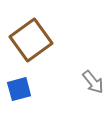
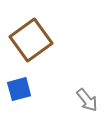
gray arrow: moved 6 px left, 18 px down
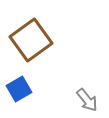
blue square: rotated 15 degrees counterclockwise
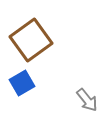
blue square: moved 3 px right, 6 px up
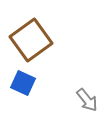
blue square: moved 1 px right; rotated 35 degrees counterclockwise
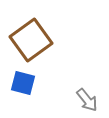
blue square: rotated 10 degrees counterclockwise
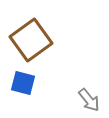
gray arrow: moved 2 px right
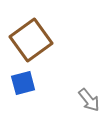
blue square: rotated 30 degrees counterclockwise
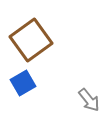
blue square: rotated 15 degrees counterclockwise
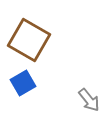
brown square: moved 2 px left; rotated 24 degrees counterclockwise
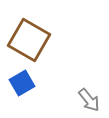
blue square: moved 1 px left
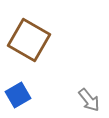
blue square: moved 4 px left, 12 px down
